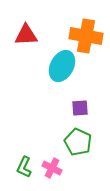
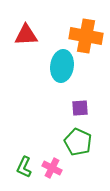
cyan ellipse: rotated 20 degrees counterclockwise
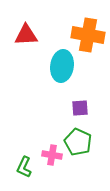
orange cross: moved 2 px right, 1 px up
pink cross: moved 13 px up; rotated 18 degrees counterclockwise
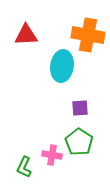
green pentagon: moved 1 px right; rotated 8 degrees clockwise
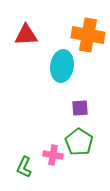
pink cross: moved 1 px right
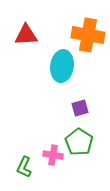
purple square: rotated 12 degrees counterclockwise
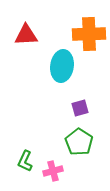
orange cross: moved 1 px right, 1 px up; rotated 12 degrees counterclockwise
pink cross: moved 16 px down; rotated 24 degrees counterclockwise
green L-shape: moved 1 px right, 6 px up
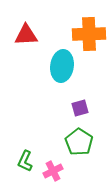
pink cross: rotated 12 degrees counterclockwise
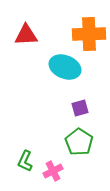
cyan ellipse: moved 3 px right, 1 px down; rotated 76 degrees counterclockwise
